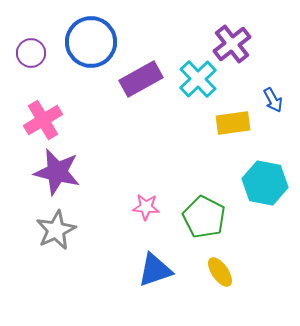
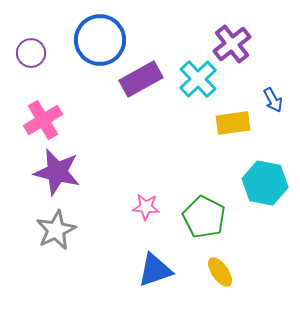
blue circle: moved 9 px right, 2 px up
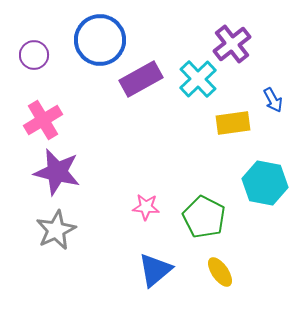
purple circle: moved 3 px right, 2 px down
blue triangle: rotated 21 degrees counterclockwise
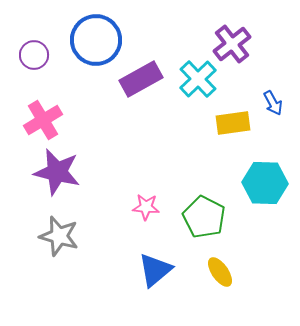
blue circle: moved 4 px left
blue arrow: moved 3 px down
cyan hexagon: rotated 9 degrees counterclockwise
gray star: moved 3 px right, 6 px down; rotated 30 degrees counterclockwise
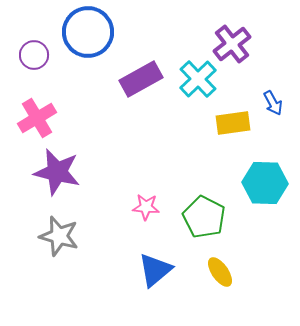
blue circle: moved 8 px left, 8 px up
pink cross: moved 6 px left, 2 px up
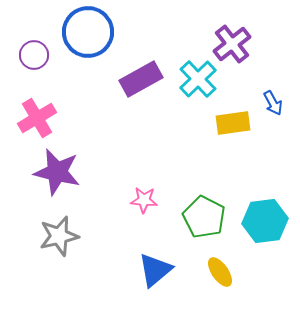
cyan hexagon: moved 38 px down; rotated 9 degrees counterclockwise
pink star: moved 2 px left, 7 px up
gray star: rotated 30 degrees counterclockwise
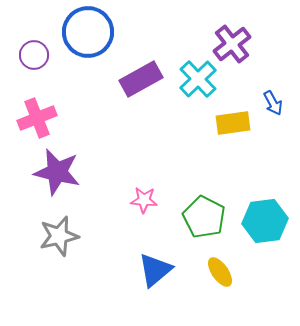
pink cross: rotated 9 degrees clockwise
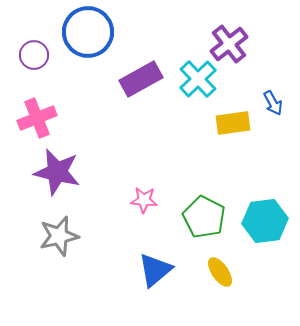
purple cross: moved 3 px left
